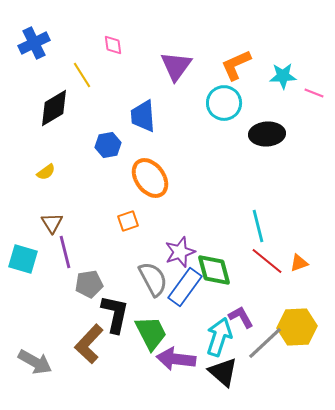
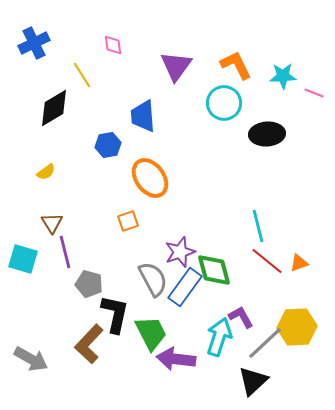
orange L-shape: rotated 88 degrees clockwise
gray pentagon: rotated 24 degrees clockwise
gray arrow: moved 4 px left, 3 px up
black triangle: moved 30 px right, 9 px down; rotated 36 degrees clockwise
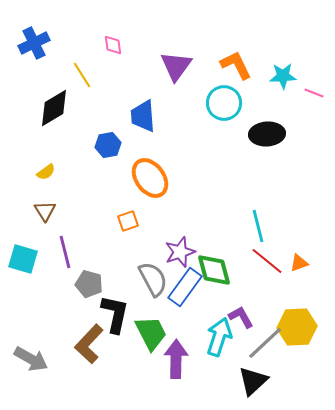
brown triangle: moved 7 px left, 12 px up
purple arrow: rotated 84 degrees clockwise
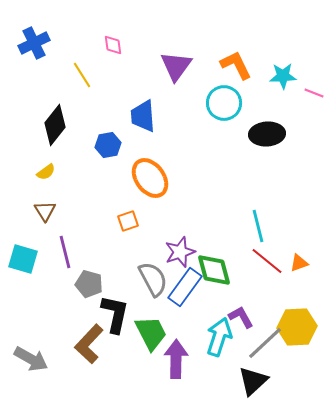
black diamond: moved 1 px right, 17 px down; rotated 21 degrees counterclockwise
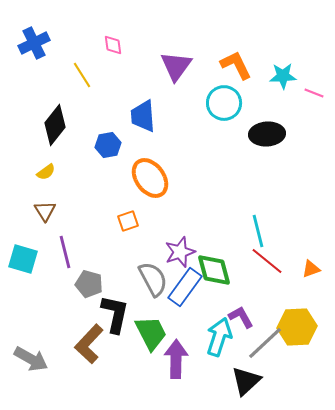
cyan line: moved 5 px down
orange triangle: moved 12 px right, 6 px down
black triangle: moved 7 px left
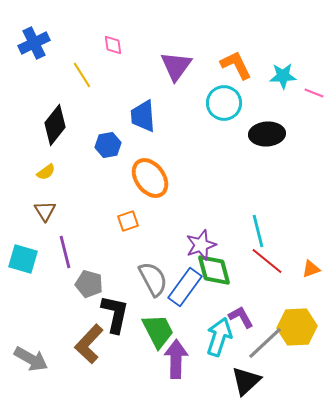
purple star: moved 21 px right, 7 px up
green trapezoid: moved 7 px right, 2 px up
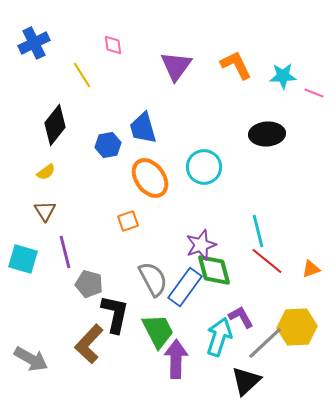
cyan circle: moved 20 px left, 64 px down
blue trapezoid: moved 12 px down; rotated 12 degrees counterclockwise
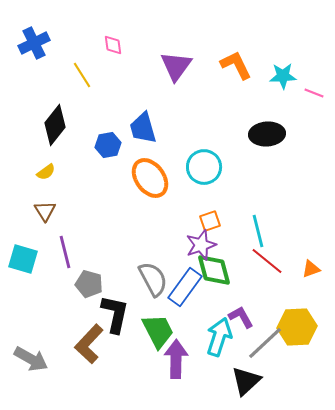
orange square: moved 82 px right
